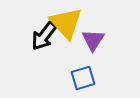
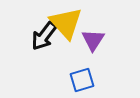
blue square: moved 1 px left, 2 px down
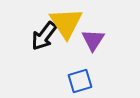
yellow triangle: rotated 9 degrees clockwise
blue square: moved 2 px left, 1 px down
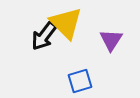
yellow triangle: rotated 12 degrees counterclockwise
purple triangle: moved 18 px right
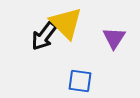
purple triangle: moved 3 px right, 2 px up
blue square: rotated 25 degrees clockwise
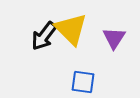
yellow triangle: moved 5 px right, 6 px down
blue square: moved 3 px right, 1 px down
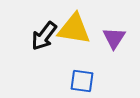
yellow triangle: moved 3 px right; rotated 36 degrees counterclockwise
blue square: moved 1 px left, 1 px up
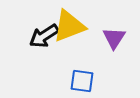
yellow triangle: moved 5 px left, 3 px up; rotated 30 degrees counterclockwise
black arrow: rotated 20 degrees clockwise
